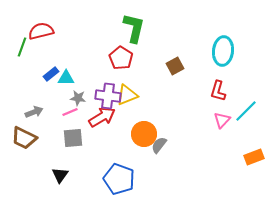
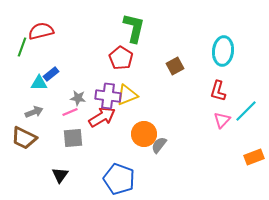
cyan triangle: moved 27 px left, 5 px down
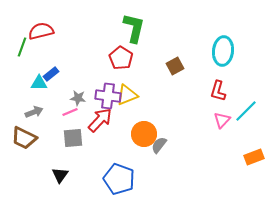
red arrow: moved 2 px left, 3 px down; rotated 16 degrees counterclockwise
